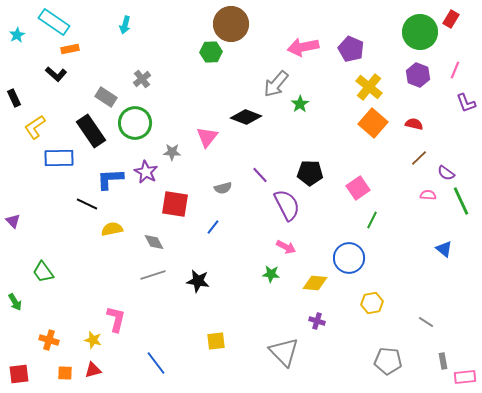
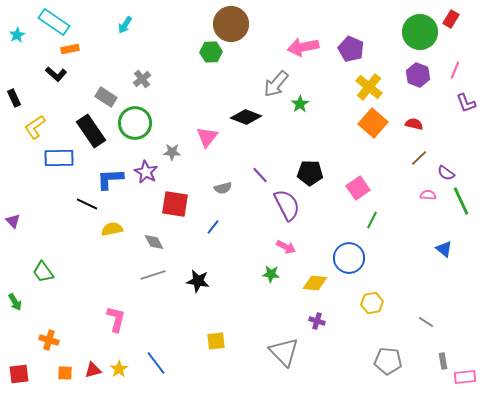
cyan arrow at (125, 25): rotated 18 degrees clockwise
yellow star at (93, 340): moved 26 px right, 29 px down; rotated 24 degrees clockwise
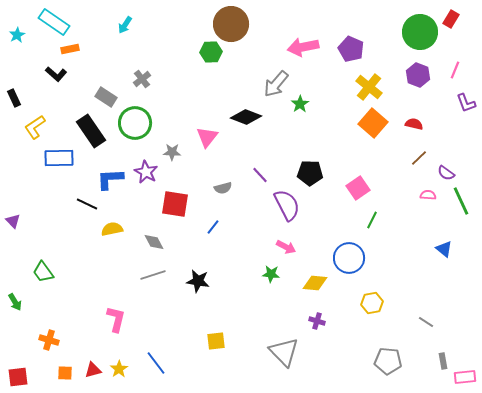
red square at (19, 374): moved 1 px left, 3 px down
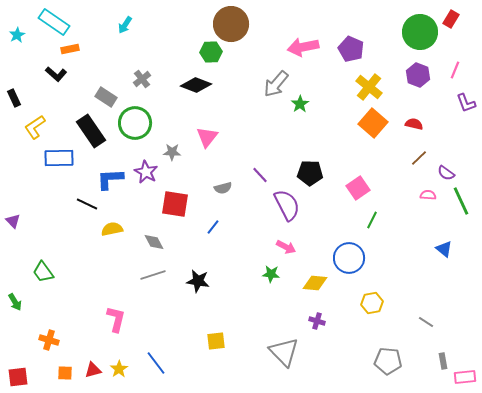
black diamond at (246, 117): moved 50 px left, 32 px up
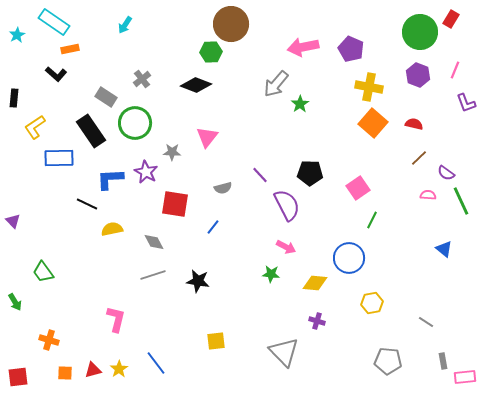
yellow cross at (369, 87): rotated 28 degrees counterclockwise
black rectangle at (14, 98): rotated 30 degrees clockwise
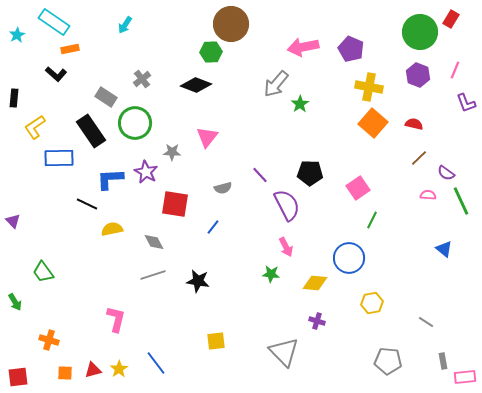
pink arrow at (286, 247): rotated 36 degrees clockwise
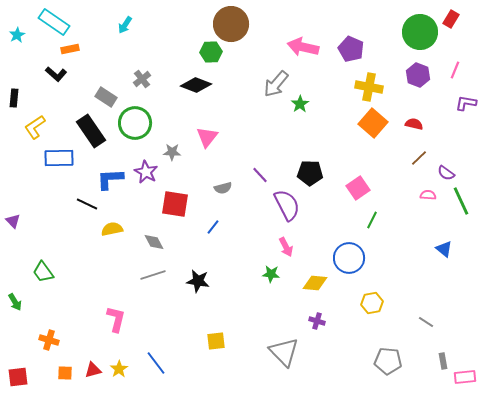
pink arrow at (303, 47): rotated 24 degrees clockwise
purple L-shape at (466, 103): rotated 120 degrees clockwise
